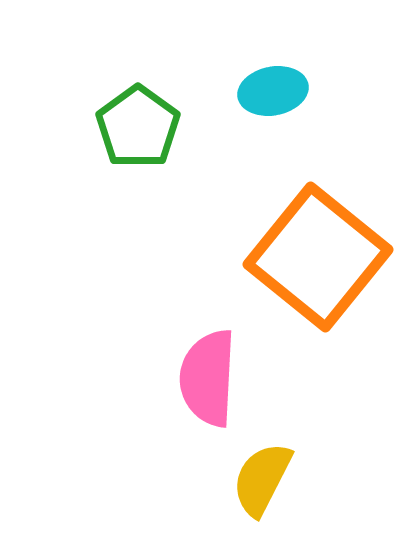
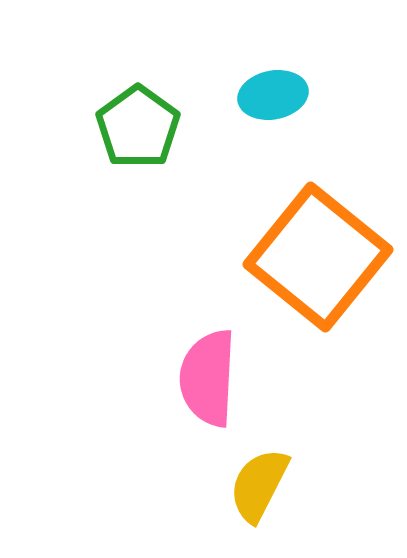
cyan ellipse: moved 4 px down
yellow semicircle: moved 3 px left, 6 px down
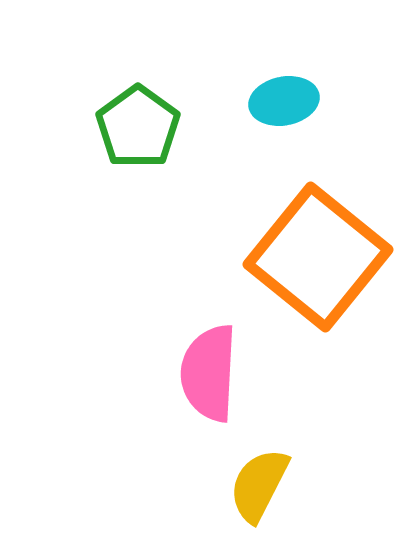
cyan ellipse: moved 11 px right, 6 px down
pink semicircle: moved 1 px right, 5 px up
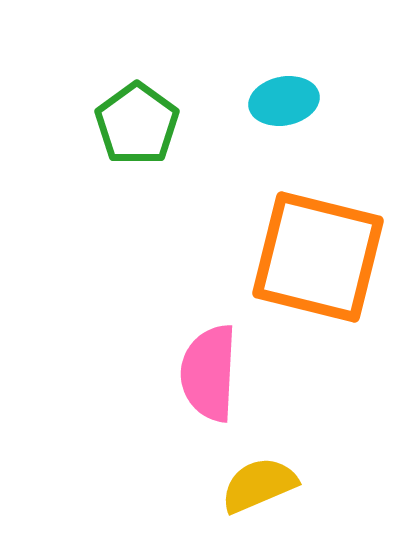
green pentagon: moved 1 px left, 3 px up
orange square: rotated 25 degrees counterclockwise
yellow semicircle: rotated 40 degrees clockwise
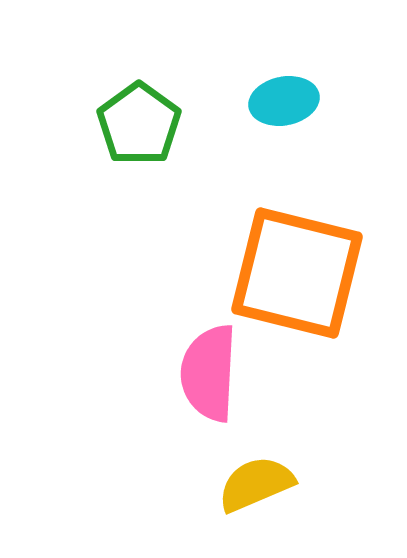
green pentagon: moved 2 px right
orange square: moved 21 px left, 16 px down
yellow semicircle: moved 3 px left, 1 px up
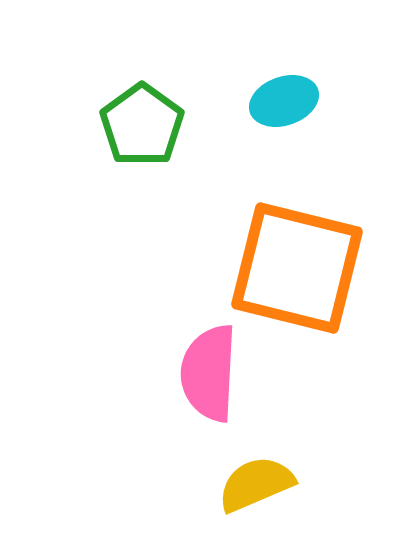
cyan ellipse: rotated 8 degrees counterclockwise
green pentagon: moved 3 px right, 1 px down
orange square: moved 5 px up
